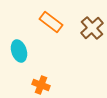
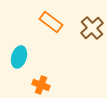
cyan ellipse: moved 6 px down; rotated 35 degrees clockwise
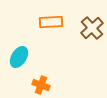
orange rectangle: rotated 40 degrees counterclockwise
cyan ellipse: rotated 15 degrees clockwise
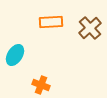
brown cross: moved 2 px left
cyan ellipse: moved 4 px left, 2 px up
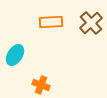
brown cross: moved 1 px right, 5 px up
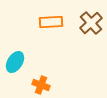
cyan ellipse: moved 7 px down
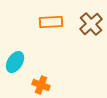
brown cross: moved 1 px down
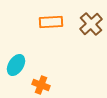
cyan ellipse: moved 1 px right, 3 px down
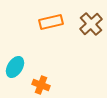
orange rectangle: rotated 10 degrees counterclockwise
cyan ellipse: moved 1 px left, 2 px down
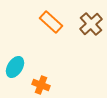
orange rectangle: rotated 55 degrees clockwise
